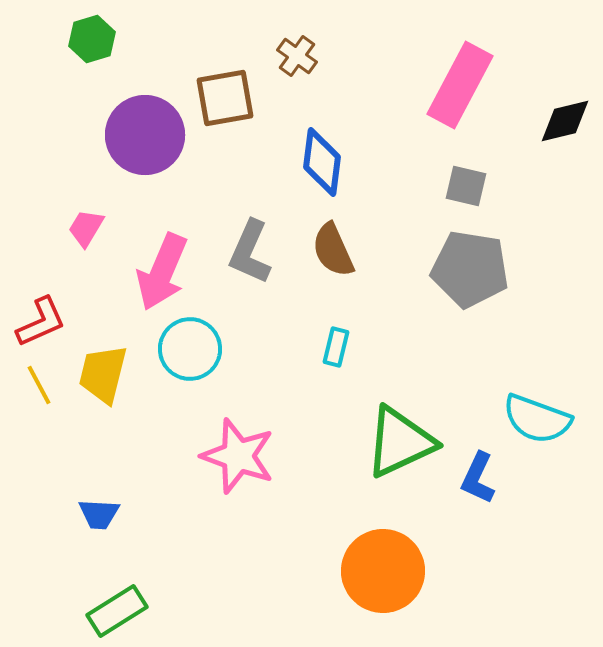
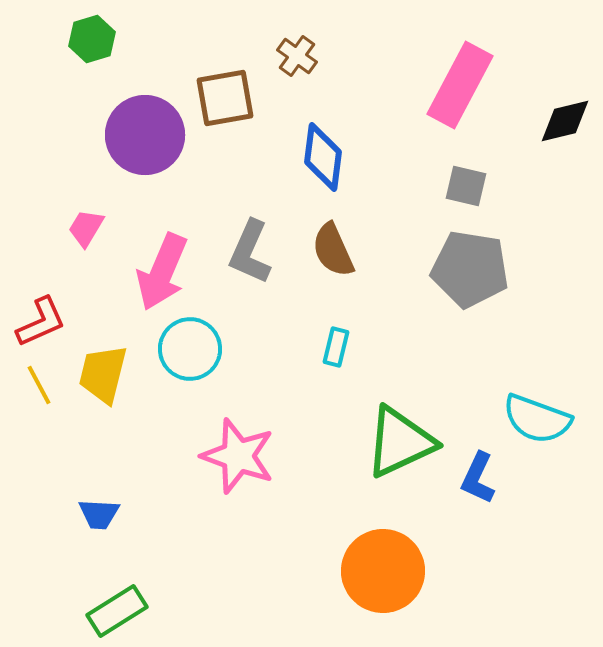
blue diamond: moved 1 px right, 5 px up
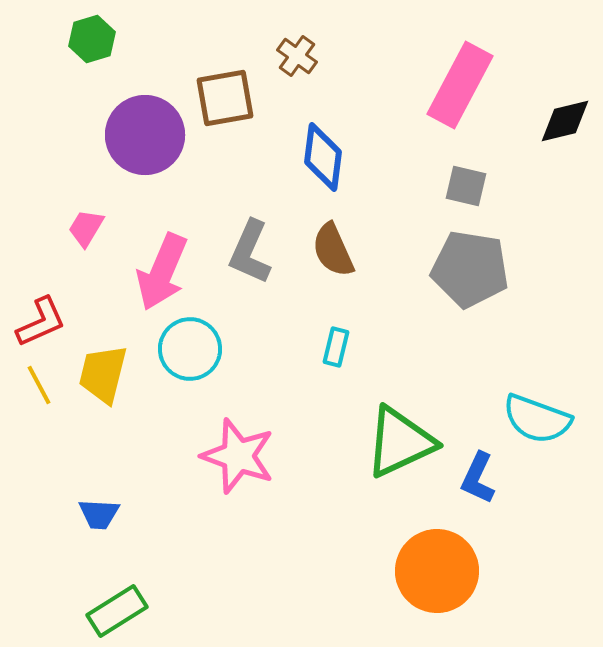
orange circle: moved 54 px right
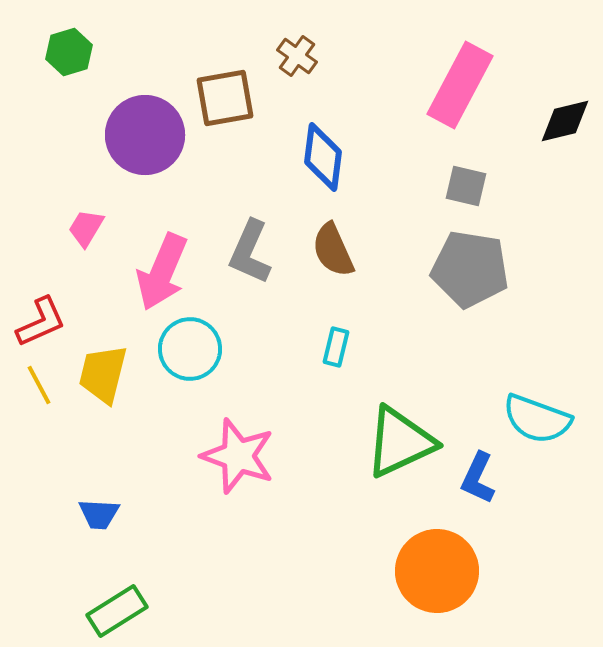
green hexagon: moved 23 px left, 13 px down
